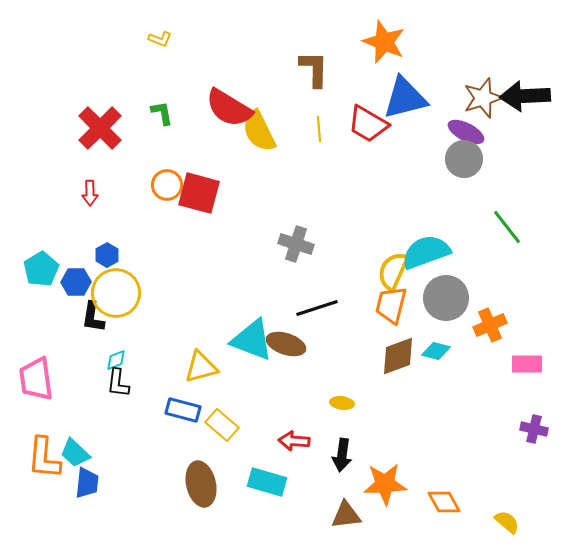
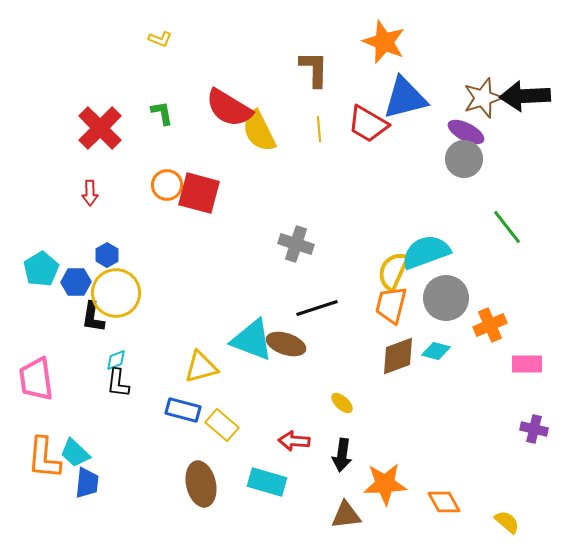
yellow ellipse at (342, 403): rotated 35 degrees clockwise
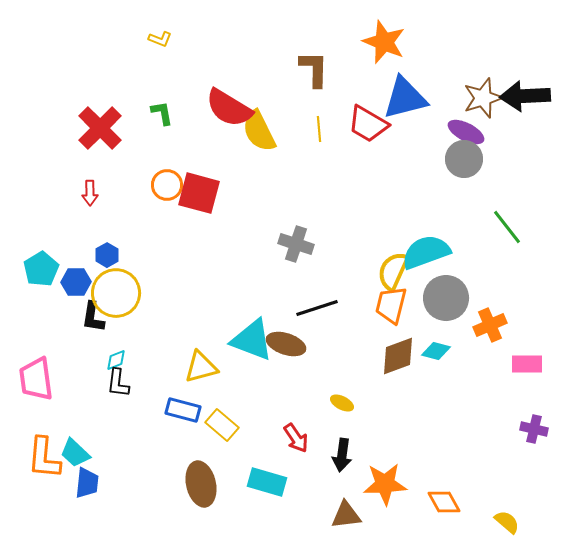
yellow ellipse at (342, 403): rotated 15 degrees counterclockwise
red arrow at (294, 441): moved 2 px right, 3 px up; rotated 128 degrees counterclockwise
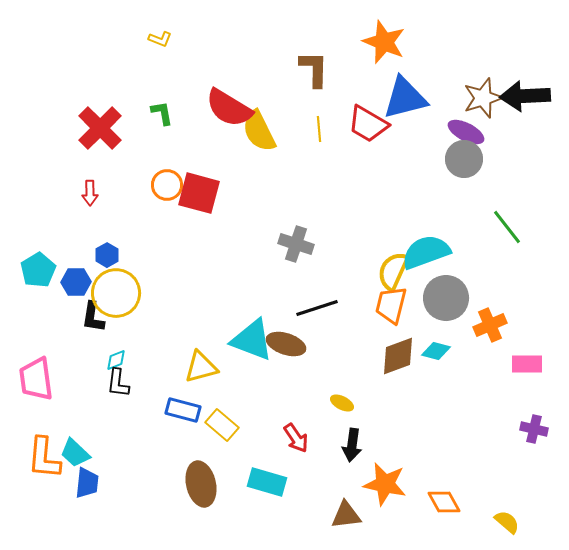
cyan pentagon at (41, 269): moved 3 px left, 1 px down
black arrow at (342, 455): moved 10 px right, 10 px up
orange star at (385, 484): rotated 15 degrees clockwise
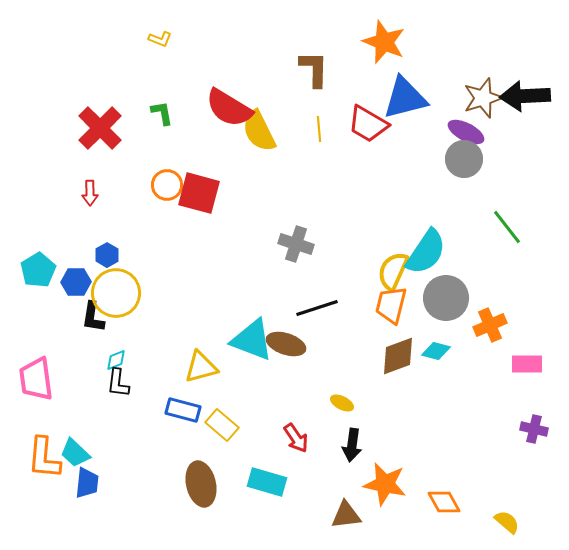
cyan semicircle at (426, 252): rotated 144 degrees clockwise
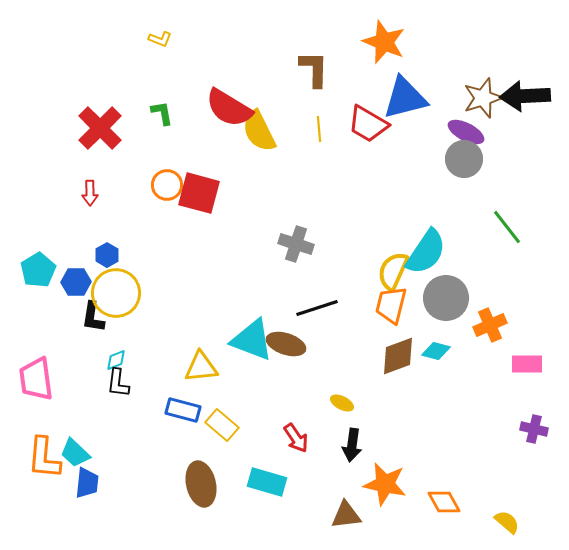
yellow triangle at (201, 367): rotated 9 degrees clockwise
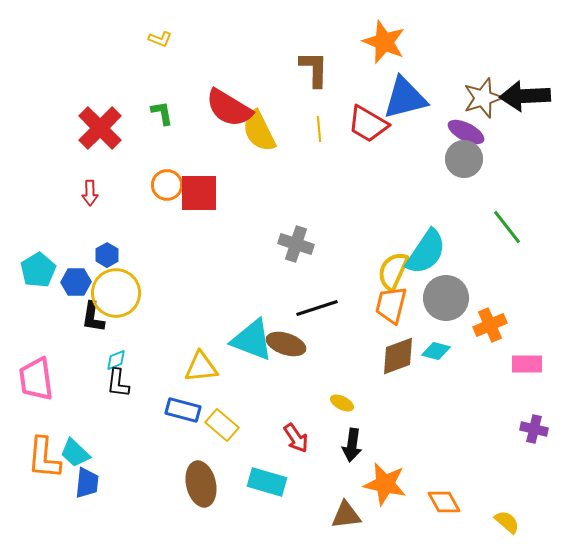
red square at (199, 193): rotated 15 degrees counterclockwise
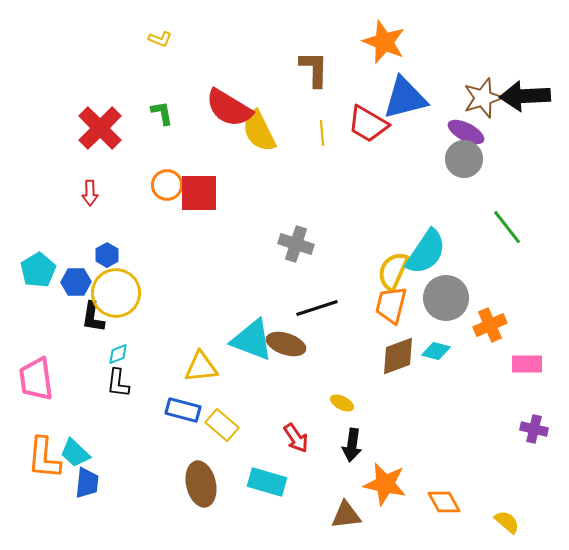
yellow line at (319, 129): moved 3 px right, 4 px down
cyan diamond at (116, 360): moved 2 px right, 6 px up
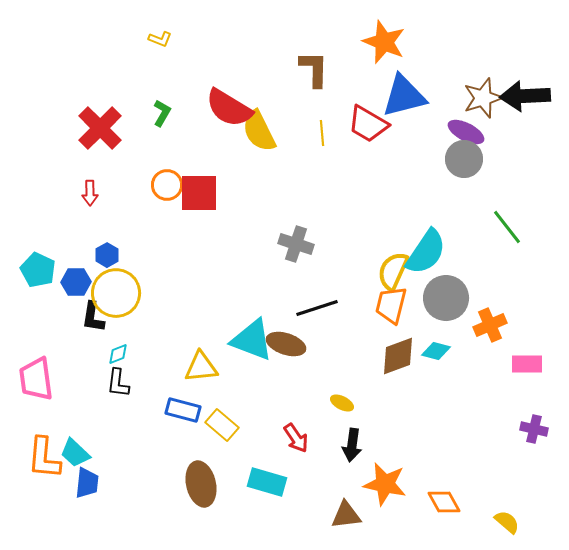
blue triangle at (405, 98): moved 1 px left, 2 px up
green L-shape at (162, 113): rotated 40 degrees clockwise
cyan pentagon at (38, 270): rotated 16 degrees counterclockwise
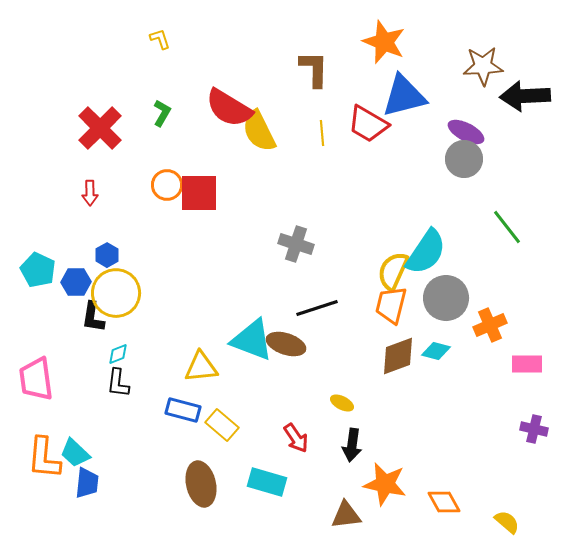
yellow L-shape at (160, 39): rotated 130 degrees counterclockwise
brown star at (483, 98): moved 32 px up; rotated 15 degrees clockwise
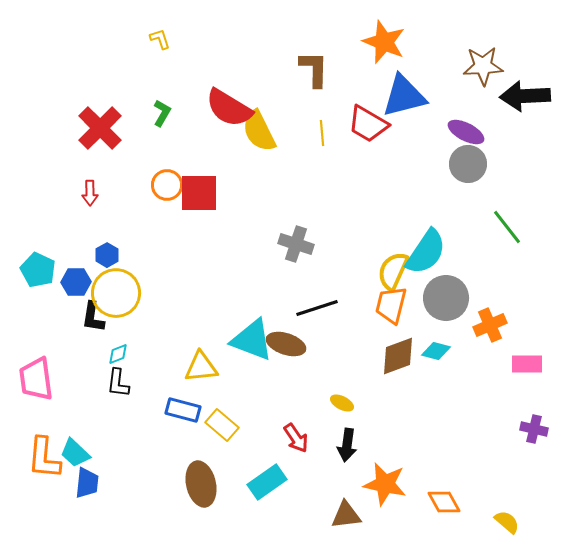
gray circle at (464, 159): moved 4 px right, 5 px down
black arrow at (352, 445): moved 5 px left
cyan rectangle at (267, 482): rotated 51 degrees counterclockwise
